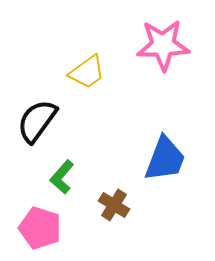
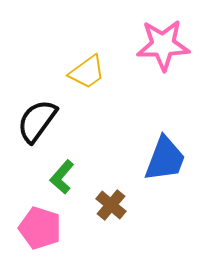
brown cross: moved 3 px left; rotated 8 degrees clockwise
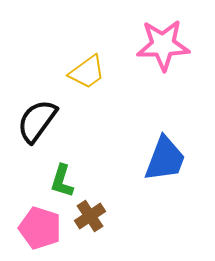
green L-shape: moved 4 px down; rotated 24 degrees counterclockwise
brown cross: moved 21 px left, 11 px down; rotated 16 degrees clockwise
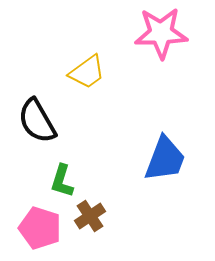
pink star: moved 2 px left, 12 px up
black semicircle: rotated 66 degrees counterclockwise
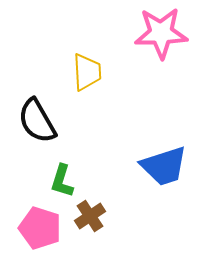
yellow trapezoid: rotated 57 degrees counterclockwise
blue trapezoid: moved 1 px left, 7 px down; rotated 51 degrees clockwise
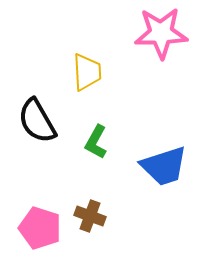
green L-shape: moved 34 px right, 39 px up; rotated 12 degrees clockwise
brown cross: rotated 36 degrees counterclockwise
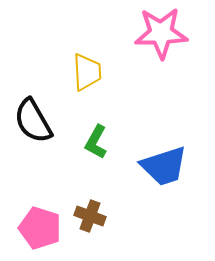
black semicircle: moved 4 px left
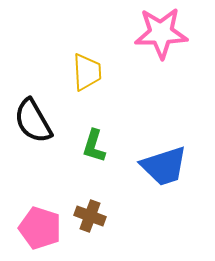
green L-shape: moved 2 px left, 4 px down; rotated 12 degrees counterclockwise
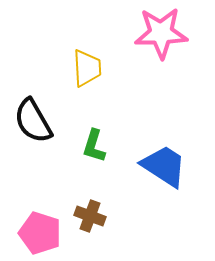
yellow trapezoid: moved 4 px up
blue trapezoid: rotated 129 degrees counterclockwise
pink pentagon: moved 5 px down
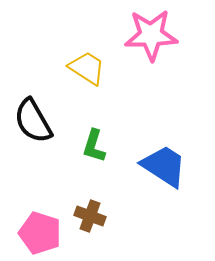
pink star: moved 10 px left, 2 px down
yellow trapezoid: rotated 54 degrees counterclockwise
